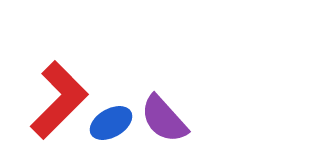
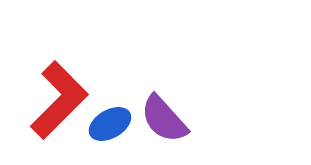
blue ellipse: moved 1 px left, 1 px down
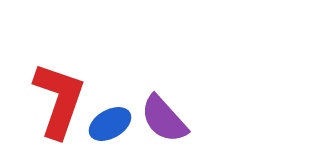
red L-shape: rotated 26 degrees counterclockwise
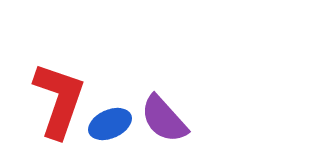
blue ellipse: rotated 6 degrees clockwise
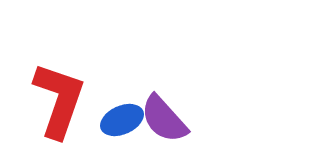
blue ellipse: moved 12 px right, 4 px up
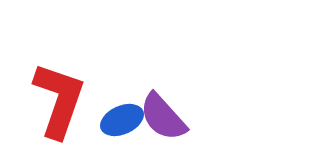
purple semicircle: moved 1 px left, 2 px up
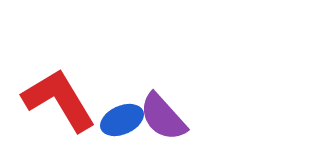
red L-shape: rotated 50 degrees counterclockwise
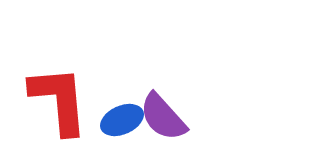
red L-shape: rotated 26 degrees clockwise
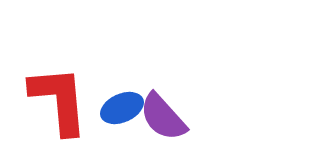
blue ellipse: moved 12 px up
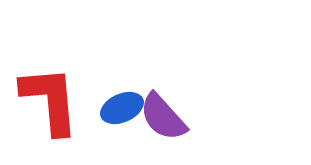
red L-shape: moved 9 px left
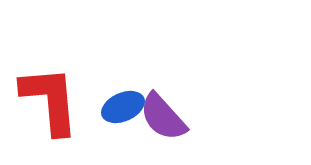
blue ellipse: moved 1 px right, 1 px up
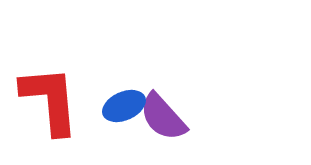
blue ellipse: moved 1 px right, 1 px up
